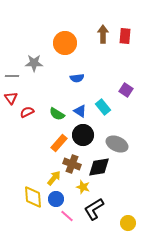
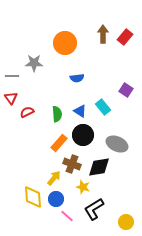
red rectangle: moved 1 px down; rotated 35 degrees clockwise
green semicircle: rotated 126 degrees counterclockwise
yellow circle: moved 2 px left, 1 px up
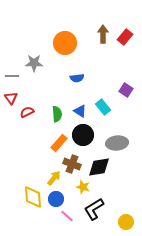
gray ellipse: moved 1 px up; rotated 30 degrees counterclockwise
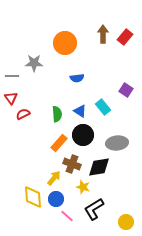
red semicircle: moved 4 px left, 2 px down
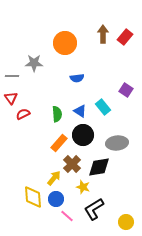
brown cross: rotated 24 degrees clockwise
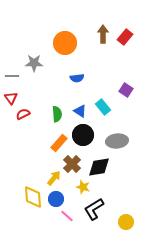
gray ellipse: moved 2 px up
